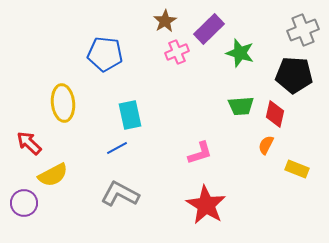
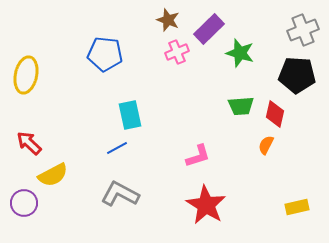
brown star: moved 3 px right, 1 px up; rotated 20 degrees counterclockwise
black pentagon: moved 3 px right
yellow ellipse: moved 37 px left, 28 px up; rotated 18 degrees clockwise
pink L-shape: moved 2 px left, 3 px down
yellow rectangle: moved 38 px down; rotated 35 degrees counterclockwise
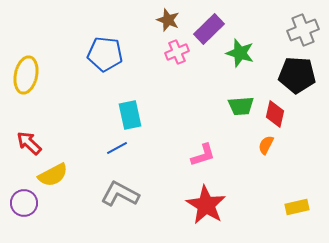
pink L-shape: moved 5 px right, 1 px up
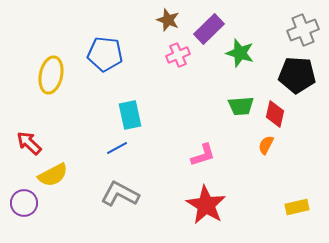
pink cross: moved 1 px right, 3 px down
yellow ellipse: moved 25 px right
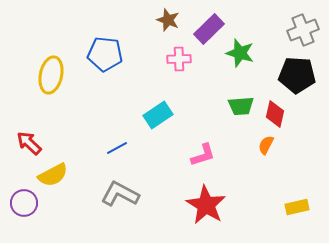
pink cross: moved 1 px right, 4 px down; rotated 20 degrees clockwise
cyan rectangle: moved 28 px right; rotated 68 degrees clockwise
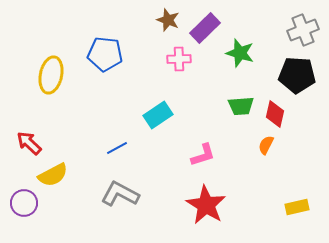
purple rectangle: moved 4 px left, 1 px up
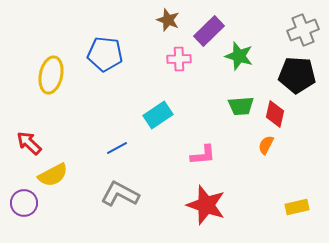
purple rectangle: moved 4 px right, 3 px down
green star: moved 1 px left, 3 px down
pink L-shape: rotated 12 degrees clockwise
red star: rotated 12 degrees counterclockwise
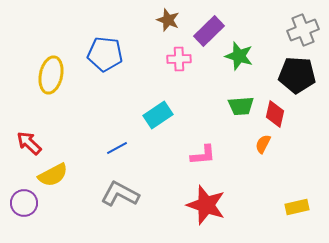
orange semicircle: moved 3 px left, 1 px up
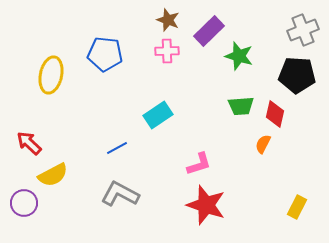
pink cross: moved 12 px left, 8 px up
pink L-shape: moved 4 px left, 9 px down; rotated 12 degrees counterclockwise
yellow rectangle: rotated 50 degrees counterclockwise
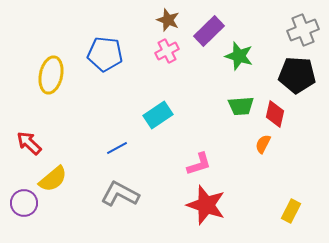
pink cross: rotated 25 degrees counterclockwise
yellow semicircle: moved 4 px down; rotated 12 degrees counterclockwise
yellow rectangle: moved 6 px left, 4 px down
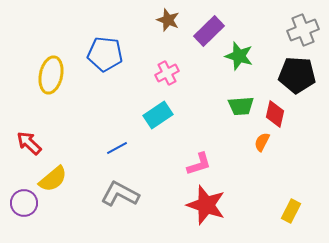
pink cross: moved 22 px down
orange semicircle: moved 1 px left, 2 px up
